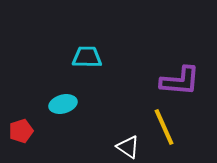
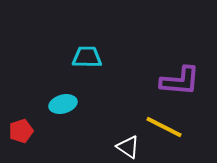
yellow line: rotated 39 degrees counterclockwise
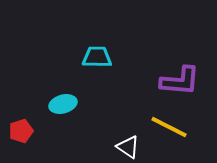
cyan trapezoid: moved 10 px right
yellow line: moved 5 px right
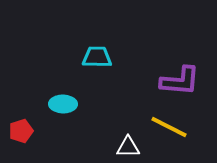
cyan ellipse: rotated 16 degrees clockwise
white triangle: rotated 35 degrees counterclockwise
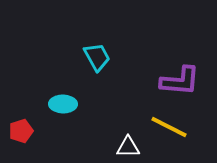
cyan trapezoid: rotated 60 degrees clockwise
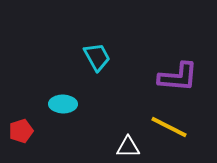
purple L-shape: moved 2 px left, 4 px up
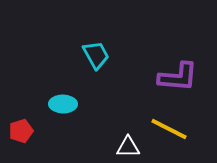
cyan trapezoid: moved 1 px left, 2 px up
yellow line: moved 2 px down
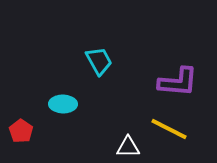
cyan trapezoid: moved 3 px right, 6 px down
purple L-shape: moved 5 px down
red pentagon: rotated 20 degrees counterclockwise
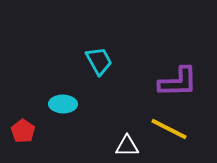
purple L-shape: rotated 6 degrees counterclockwise
red pentagon: moved 2 px right
white triangle: moved 1 px left, 1 px up
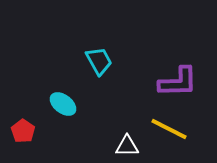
cyan ellipse: rotated 36 degrees clockwise
